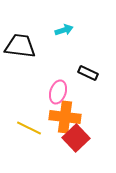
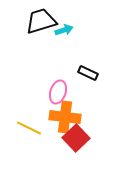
black trapezoid: moved 21 px right, 25 px up; rotated 24 degrees counterclockwise
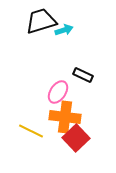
black rectangle: moved 5 px left, 2 px down
pink ellipse: rotated 15 degrees clockwise
yellow line: moved 2 px right, 3 px down
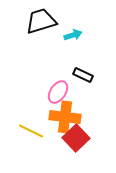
cyan arrow: moved 9 px right, 5 px down
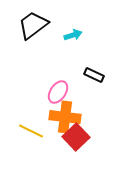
black trapezoid: moved 8 px left, 4 px down; rotated 20 degrees counterclockwise
black rectangle: moved 11 px right
red square: moved 1 px up
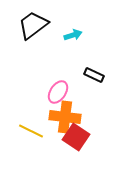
red square: rotated 12 degrees counterclockwise
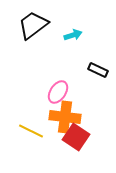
black rectangle: moved 4 px right, 5 px up
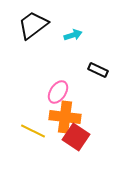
yellow line: moved 2 px right
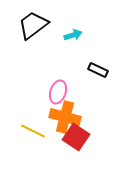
pink ellipse: rotated 15 degrees counterclockwise
orange cross: rotated 8 degrees clockwise
